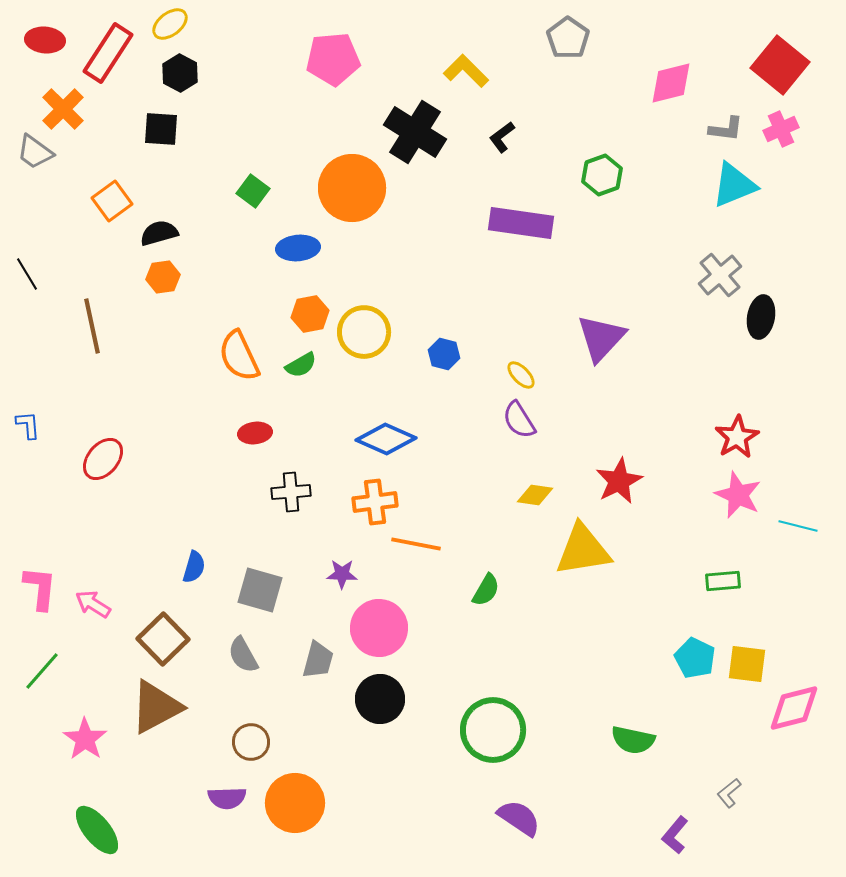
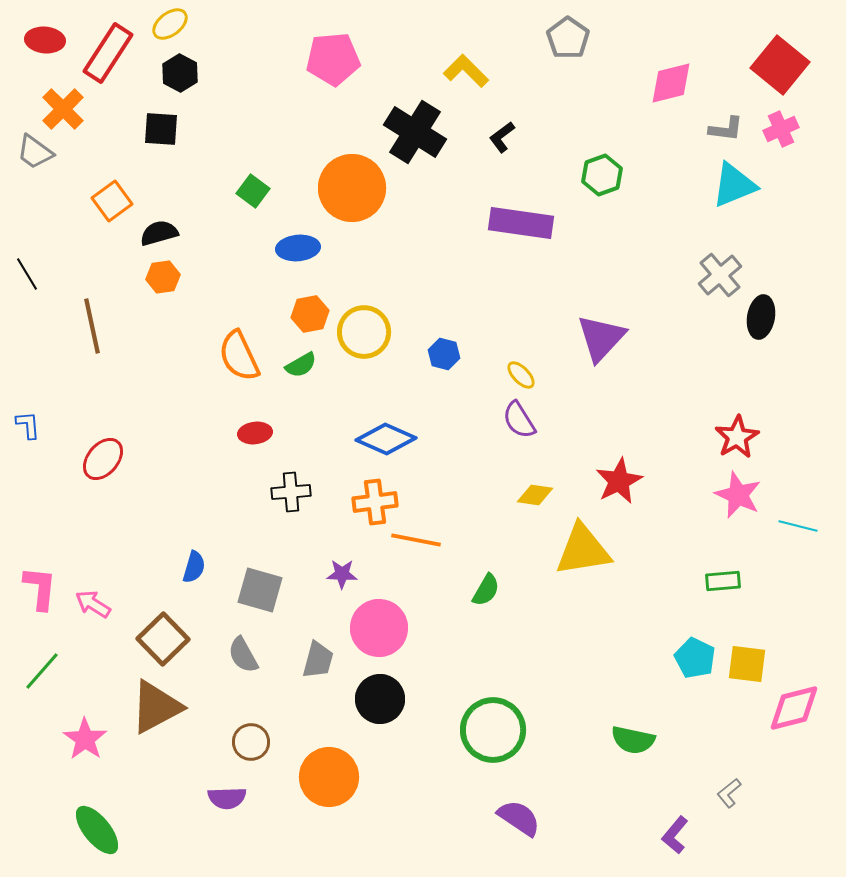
orange line at (416, 544): moved 4 px up
orange circle at (295, 803): moved 34 px right, 26 px up
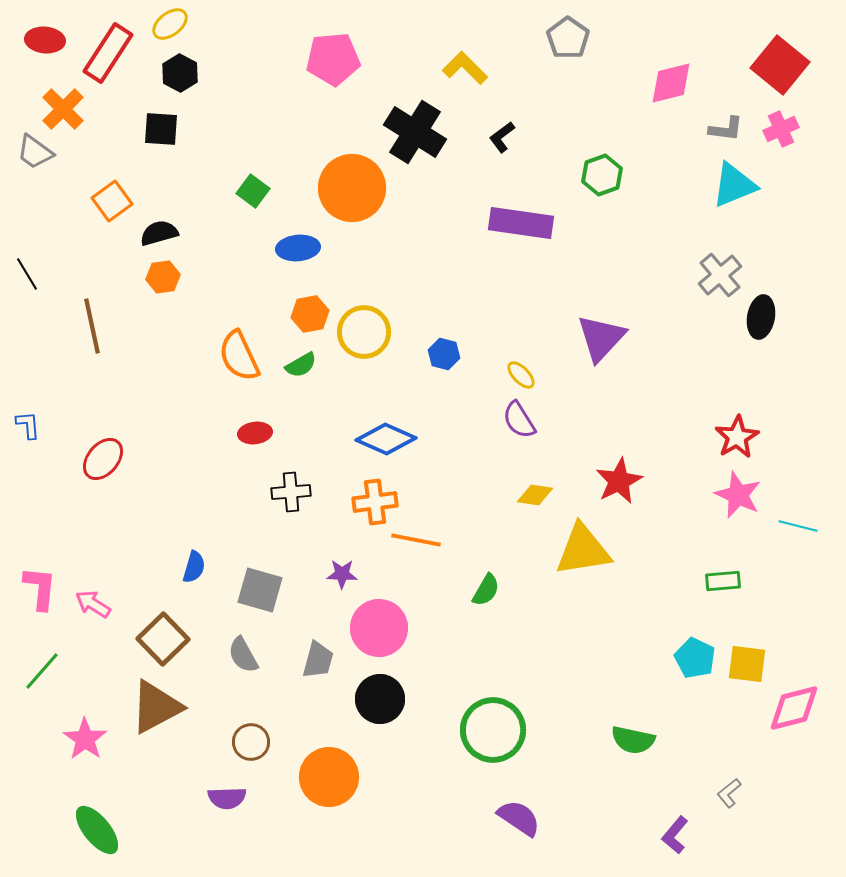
yellow L-shape at (466, 71): moved 1 px left, 3 px up
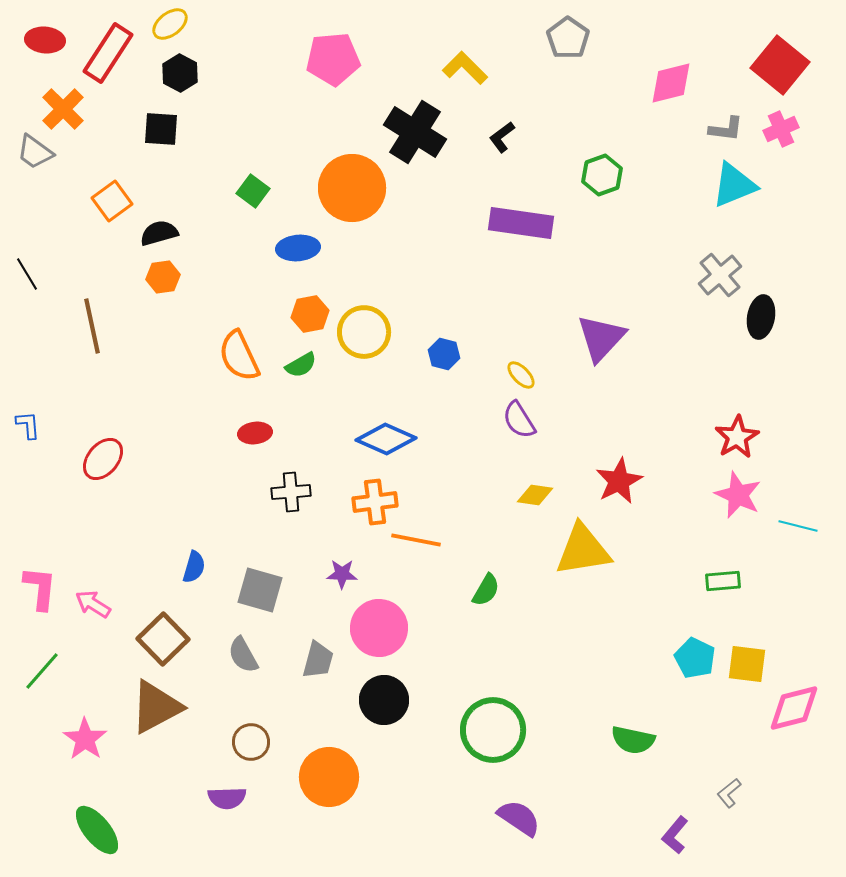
black circle at (380, 699): moved 4 px right, 1 px down
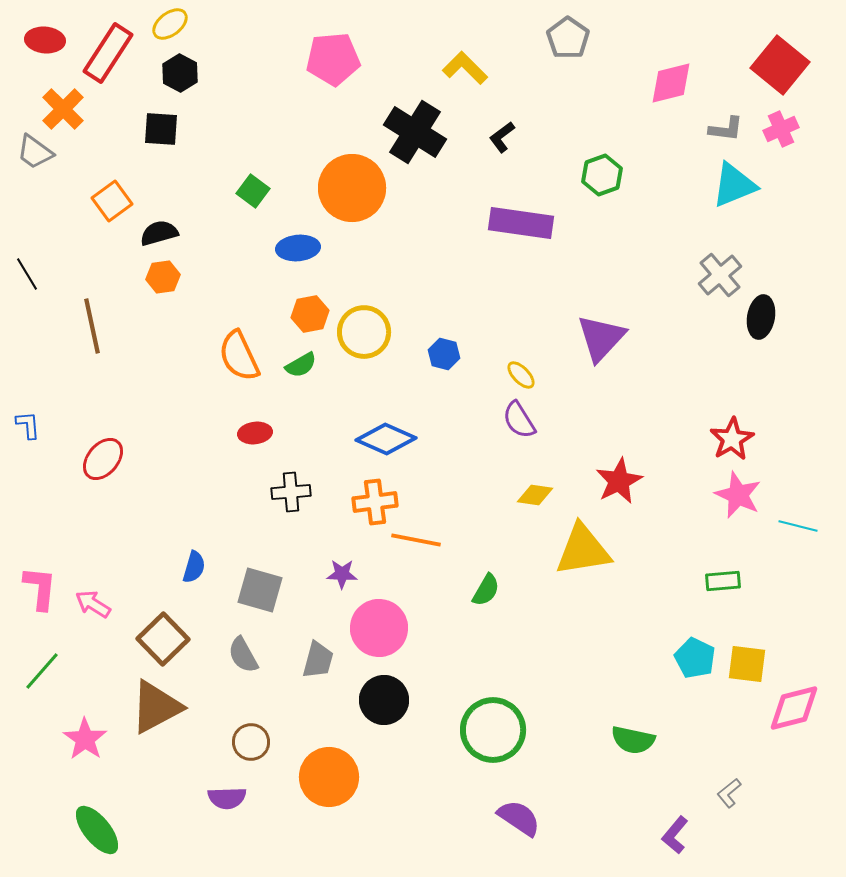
red star at (737, 437): moved 5 px left, 2 px down
